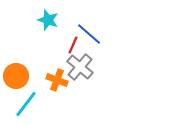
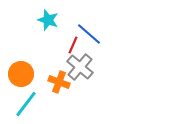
orange circle: moved 5 px right, 2 px up
orange cross: moved 2 px right, 2 px down
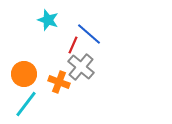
gray cross: moved 1 px right
orange circle: moved 3 px right
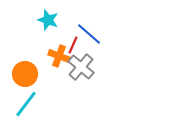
orange circle: moved 1 px right
orange cross: moved 26 px up
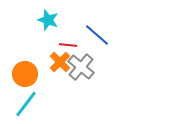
blue line: moved 8 px right, 1 px down
red line: moved 5 px left; rotated 72 degrees clockwise
orange cross: moved 1 px right, 6 px down; rotated 25 degrees clockwise
